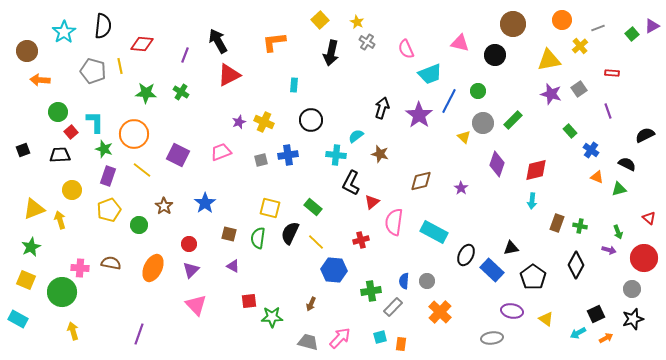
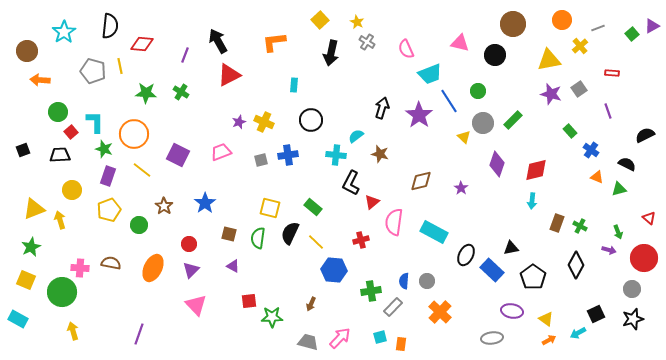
black semicircle at (103, 26): moved 7 px right
blue line at (449, 101): rotated 60 degrees counterclockwise
green cross at (580, 226): rotated 16 degrees clockwise
orange arrow at (606, 338): moved 57 px left, 2 px down
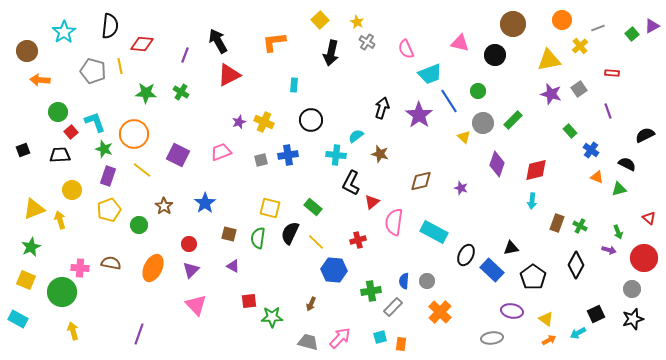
cyan L-shape at (95, 122): rotated 20 degrees counterclockwise
purple star at (461, 188): rotated 16 degrees counterclockwise
red cross at (361, 240): moved 3 px left
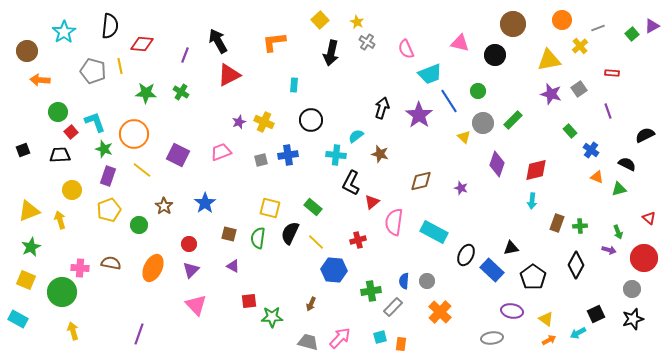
yellow triangle at (34, 209): moved 5 px left, 2 px down
green cross at (580, 226): rotated 32 degrees counterclockwise
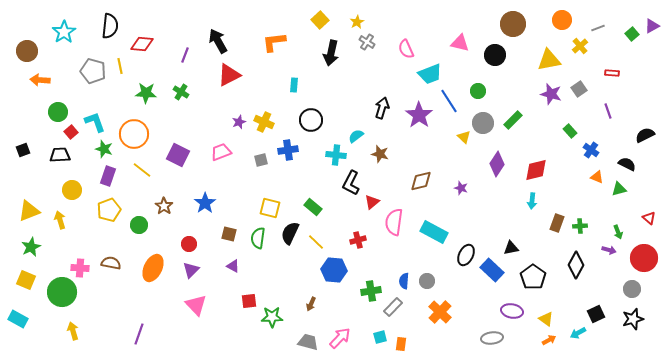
yellow star at (357, 22): rotated 16 degrees clockwise
blue cross at (288, 155): moved 5 px up
purple diamond at (497, 164): rotated 15 degrees clockwise
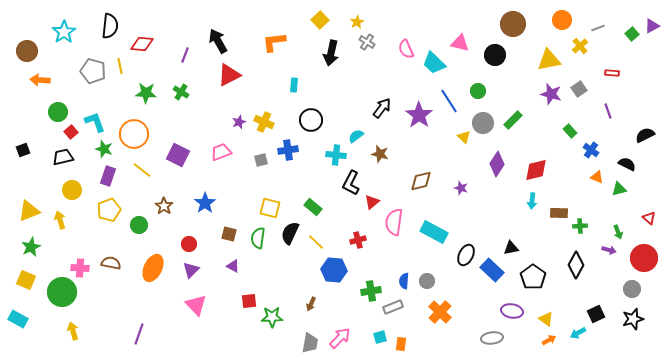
cyan trapezoid at (430, 74): moved 4 px right, 11 px up; rotated 65 degrees clockwise
black arrow at (382, 108): rotated 20 degrees clockwise
black trapezoid at (60, 155): moved 3 px right, 2 px down; rotated 10 degrees counterclockwise
brown rectangle at (557, 223): moved 2 px right, 10 px up; rotated 72 degrees clockwise
gray rectangle at (393, 307): rotated 24 degrees clockwise
gray trapezoid at (308, 342): moved 2 px right, 1 px down; rotated 85 degrees clockwise
